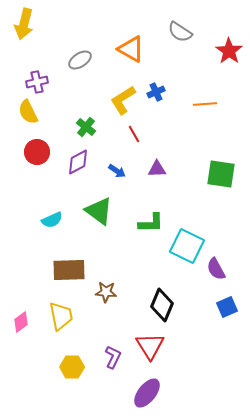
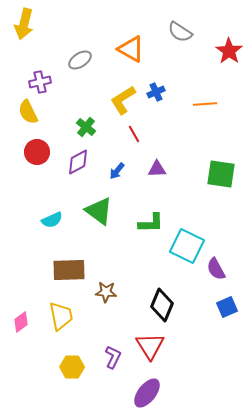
purple cross: moved 3 px right
blue arrow: rotated 96 degrees clockwise
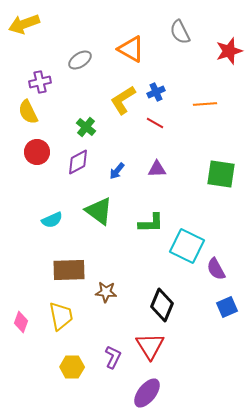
yellow arrow: rotated 56 degrees clockwise
gray semicircle: rotated 30 degrees clockwise
red star: rotated 20 degrees clockwise
red line: moved 21 px right, 11 px up; rotated 30 degrees counterclockwise
pink diamond: rotated 35 degrees counterclockwise
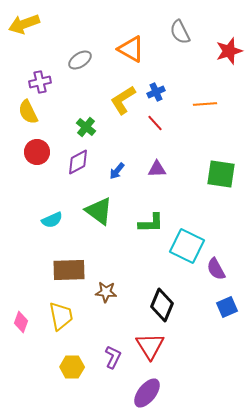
red line: rotated 18 degrees clockwise
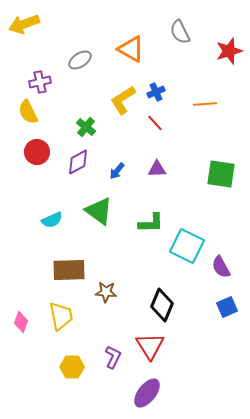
purple semicircle: moved 5 px right, 2 px up
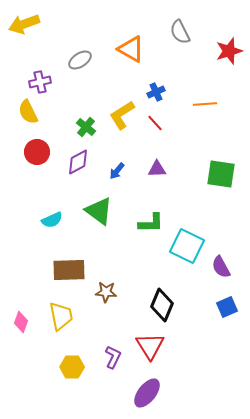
yellow L-shape: moved 1 px left, 15 px down
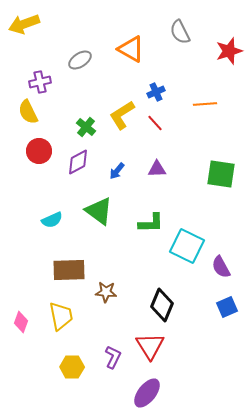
red circle: moved 2 px right, 1 px up
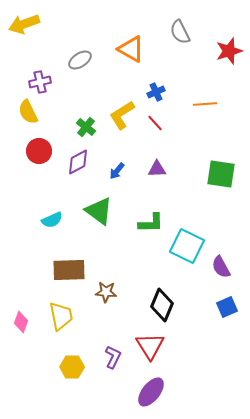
purple ellipse: moved 4 px right, 1 px up
